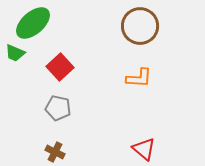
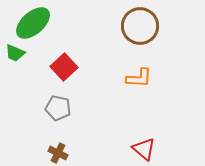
red square: moved 4 px right
brown cross: moved 3 px right, 1 px down
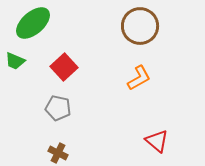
green trapezoid: moved 8 px down
orange L-shape: rotated 32 degrees counterclockwise
red triangle: moved 13 px right, 8 px up
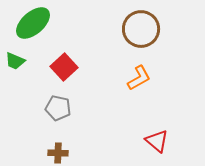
brown circle: moved 1 px right, 3 px down
brown cross: rotated 24 degrees counterclockwise
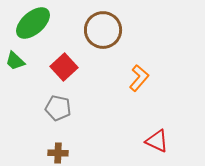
brown circle: moved 38 px left, 1 px down
green trapezoid: rotated 20 degrees clockwise
orange L-shape: rotated 20 degrees counterclockwise
red triangle: rotated 15 degrees counterclockwise
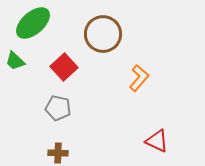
brown circle: moved 4 px down
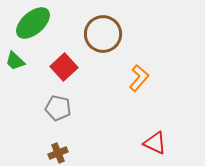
red triangle: moved 2 px left, 2 px down
brown cross: rotated 24 degrees counterclockwise
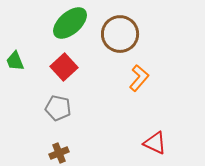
green ellipse: moved 37 px right
brown circle: moved 17 px right
green trapezoid: rotated 25 degrees clockwise
brown cross: moved 1 px right
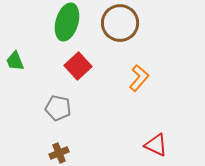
green ellipse: moved 3 px left, 1 px up; rotated 33 degrees counterclockwise
brown circle: moved 11 px up
red square: moved 14 px right, 1 px up
red triangle: moved 1 px right, 2 px down
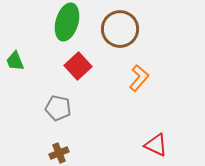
brown circle: moved 6 px down
